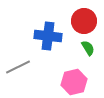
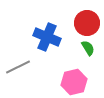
red circle: moved 3 px right, 2 px down
blue cross: moved 1 px left, 1 px down; rotated 16 degrees clockwise
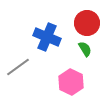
green semicircle: moved 3 px left, 1 px down
gray line: rotated 10 degrees counterclockwise
pink hexagon: moved 3 px left; rotated 20 degrees counterclockwise
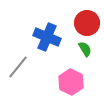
gray line: rotated 15 degrees counterclockwise
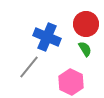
red circle: moved 1 px left, 1 px down
gray line: moved 11 px right
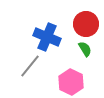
gray line: moved 1 px right, 1 px up
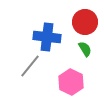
red circle: moved 1 px left, 2 px up
blue cross: rotated 16 degrees counterclockwise
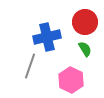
blue cross: rotated 20 degrees counterclockwise
gray line: rotated 20 degrees counterclockwise
pink hexagon: moved 2 px up
